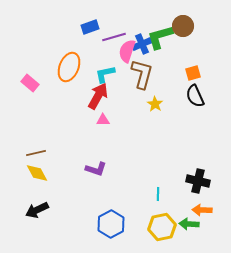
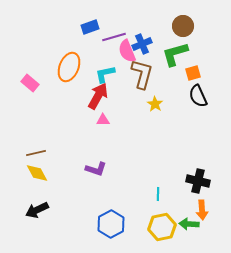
green L-shape: moved 15 px right, 17 px down
pink semicircle: rotated 40 degrees counterclockwise
black semicircle: moved 3 px right
orange arrow: rotated 96 degrees counterclockwise
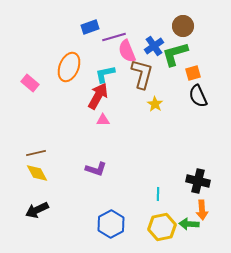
blue cross: moved 12 px right, 2 px down; rotated 12 degrees counterclockwise
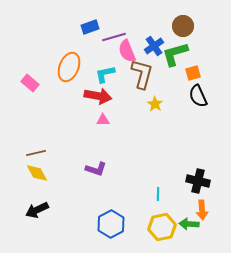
red arrow: rotated 72 degrees clockwise
